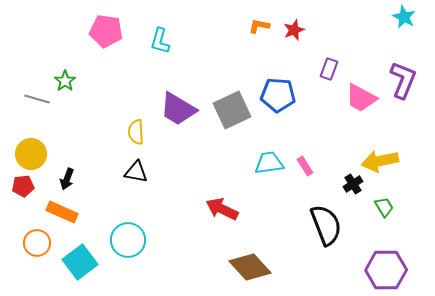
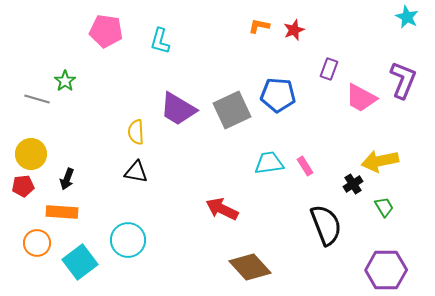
cyan star: moved 3 px right
orange rectangle: rotated 20 degrees counterclockwise
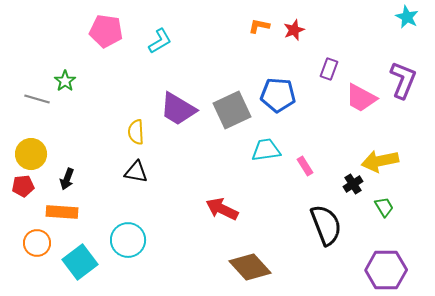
cyan L-shape: rotated 136 degrees counterclockwise
cyan trapezoid: moved 3 px left, 13 px up
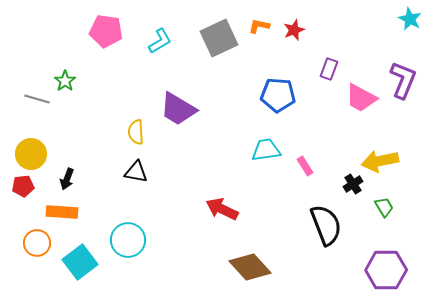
cyan star: moved 3 px right, 2 px down
gray square: moved 13 px left, 72 px up
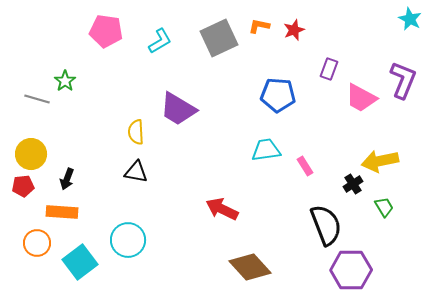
purple hexagon: moved 35 px left
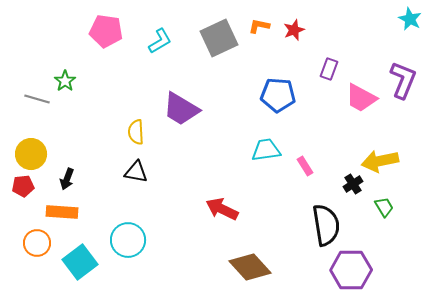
purple trapezoid: moved 3 px right
black semicircle: rotated 12 degrees clockwise
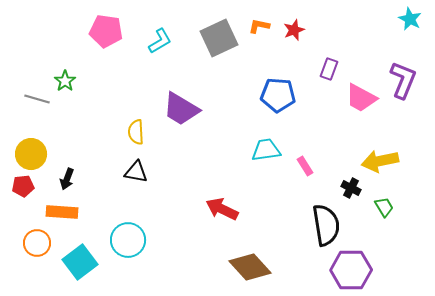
black cross: moved 2 px left, 4 px down; rotated 30 degrees counterclockwise
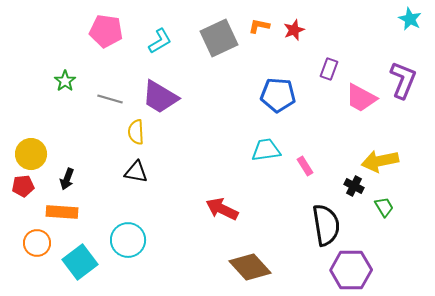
gray line: moved 73 px right
purple trapezoid: moved 21 px left, 12 px up
black cross: moved 3 px right, 2 px up
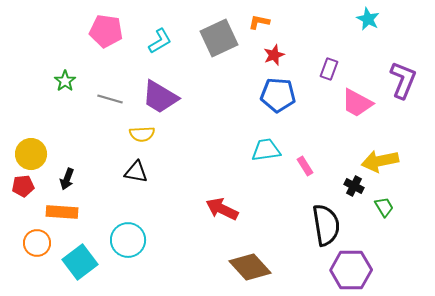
cyan star: moved 42 px left
orange L-shape: moved 4 px up
red star: moved 20 px left, 25 px down
pink trapezoid: moved 4 px left, 5 px down
yellow semicircle: moved 6 px right, 2 px down; rotated 90 degrees counterclockwise
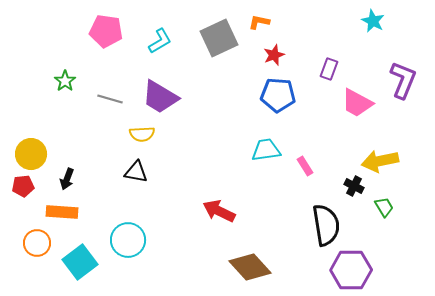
cyan star: moved 5 px right, 2 px down
red arrow: moved 3 px left, 2 px down
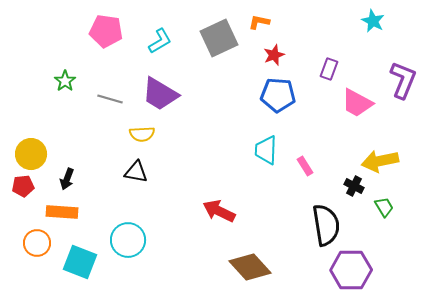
purple trapezoid: moved 3 px up
cyan trapezoid: rotated 80 degrees counterclockwise
cyan square: rotated 32 degrees counterclockwise
